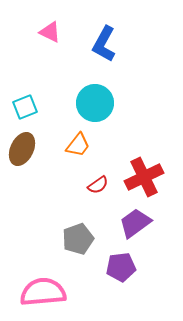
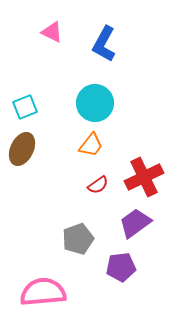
pink triangle: moved 2 px right
orange trapezoid: moved 13 px right
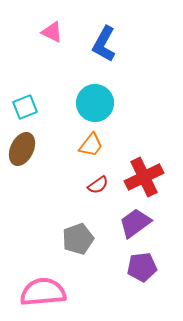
purple pentagon: moved 21 px right
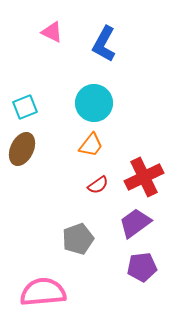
cyan circle: moved 1 px left
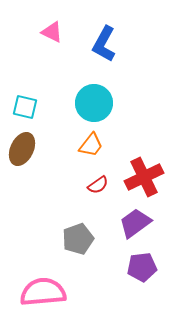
cyan square: rotated 35 degrees clockwise
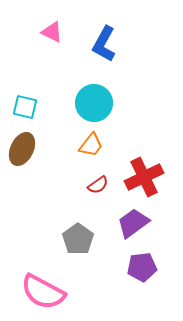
purple trapezoid: moved 2 px left
gray pentagon: rotated 16 degrees counterclockwise
pink semicircle: rotated 147 degrees counterclockwise
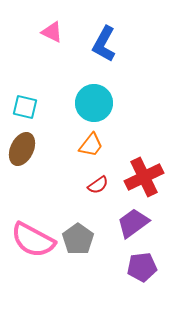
pink semicircle: moved 10 px left, 52 px up
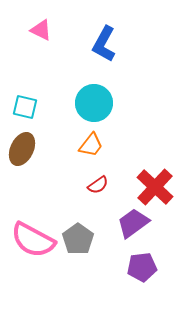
pink triangle: moved 11 px left, 2 px up
red cross: moved 11 px right, 10 px down; rotated 21 degrees counterclockwise
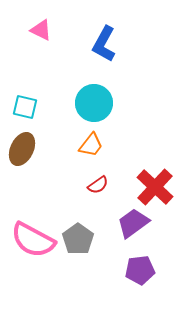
purple pentagon: moved 2 px left, 3 px down
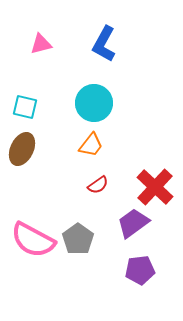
pink triangle: moved 14 px down; rotated 40 degrees counterclockwise
